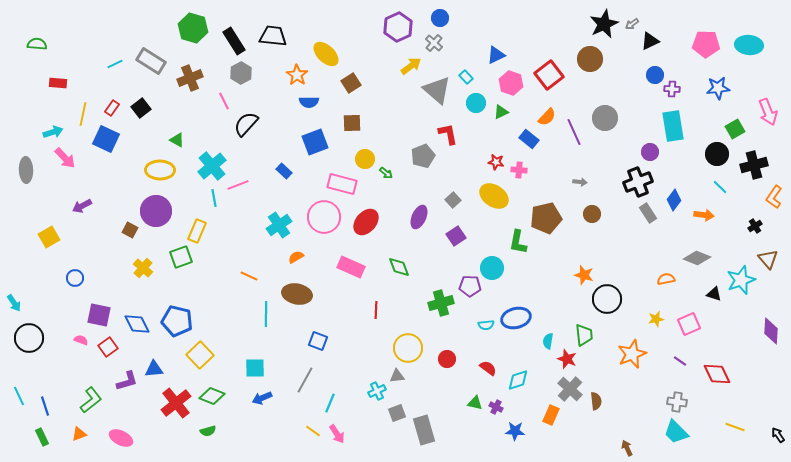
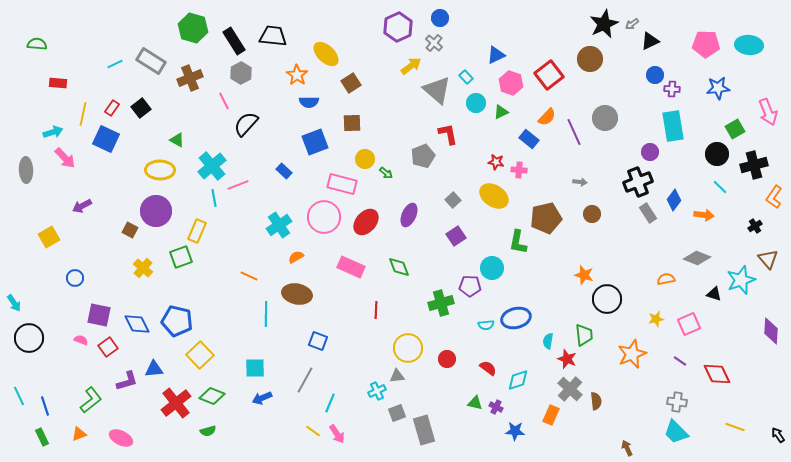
purple ellipse at (419, 217): moved 10 px left, 2 px up
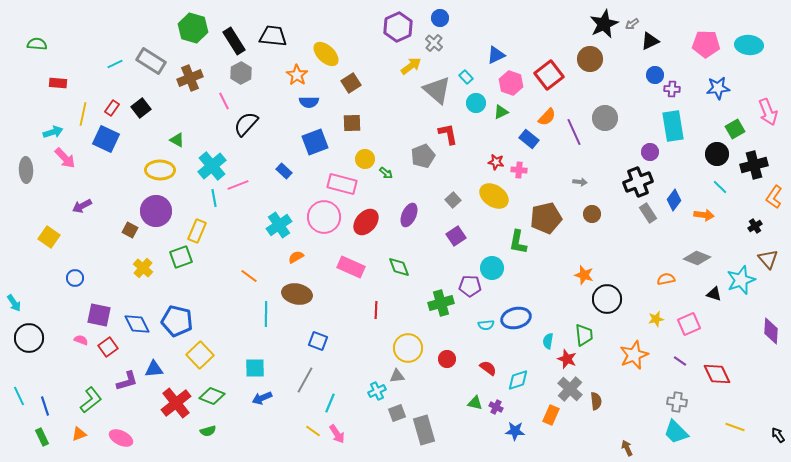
yellow square at (49, 237): rotated 25 degrees counterclockwise
orange line at (249, 276): rotated 12 degrees clockwise
orange star at (632, 354): moved 2 px right, 1 px down
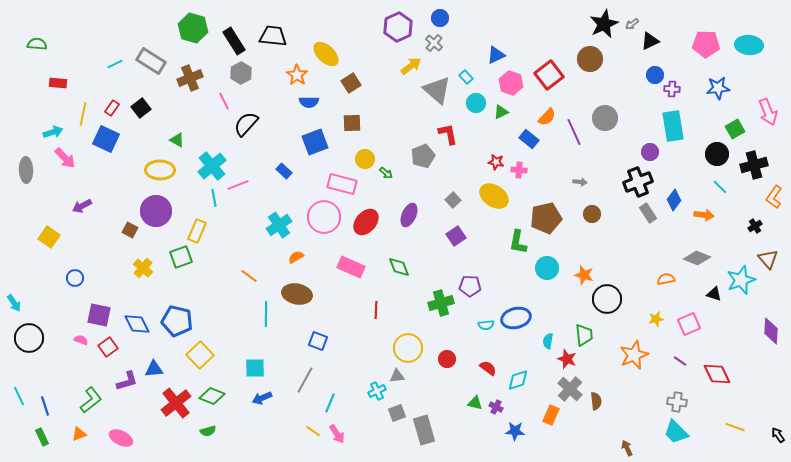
cyan circle at (492, 268): moved 55 px right
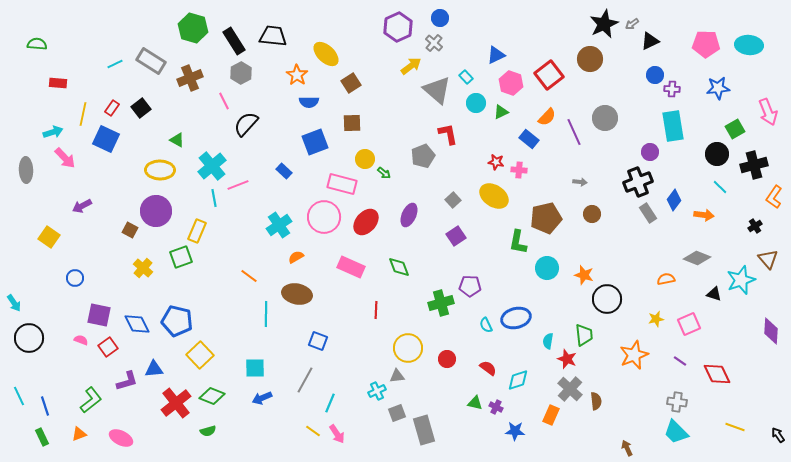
green arrow at (386, 173): moved 2 px left
cyan semicircle at (486, 325): rotated 70 degrees clockwise
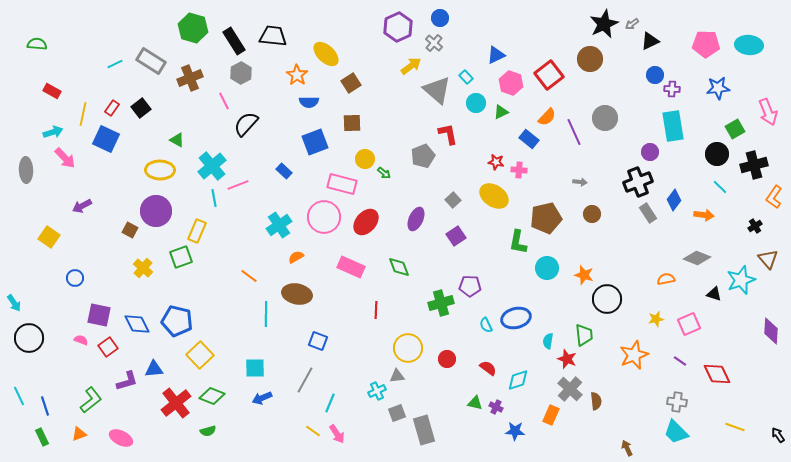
red rectangle at (58, 83): moved 6 px left, 8 px down; rotated 24 degrees clockwise
purple ellipse at (409, 215): moved 7 px right, 4 px down
